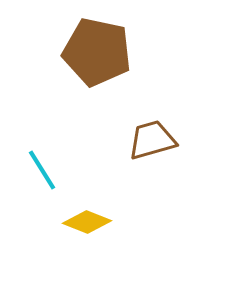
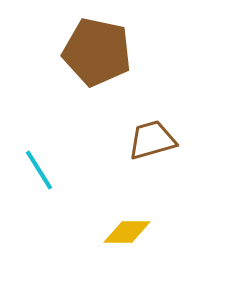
cyan line: moved 3 px left
yellow diamond: moved 40 px right, 10 px down; rotated 21 degrees counterclockwise
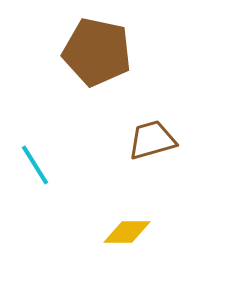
cyan line: moved 4 px left, 5 px up
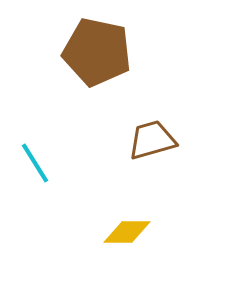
cyan line: moved 2 px up
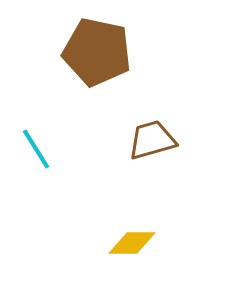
cyan line: moved 1 px right, 14 px up
yellow diamond: moved 5 px right, 11 px down
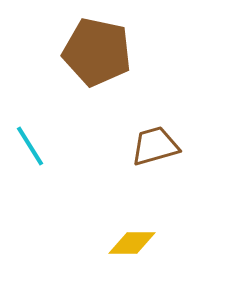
brown trapezoid: moved 3 px right, 6 px down
cyan line: moved 6 px left, 3 px up
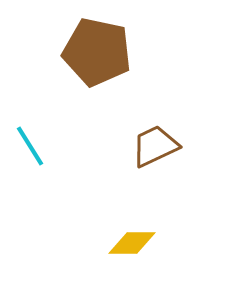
brown trapezoid: rotated 9 degrees counterclockwise
